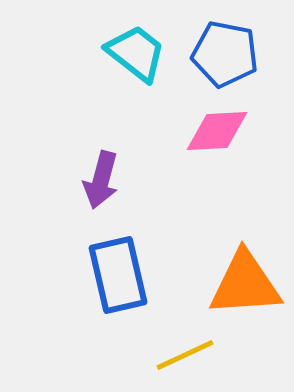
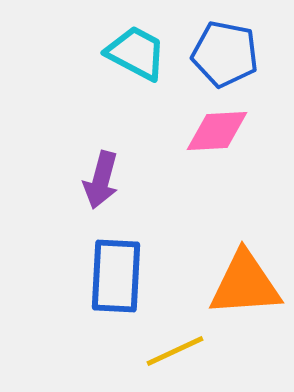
cyan trapezoid: rotated 10 degrees counterclockwise
blue rectangle: moved 2 px left, 1 px down; rotated 16 degrees clockwise
yellow line: moved 10 px left, 4 px up
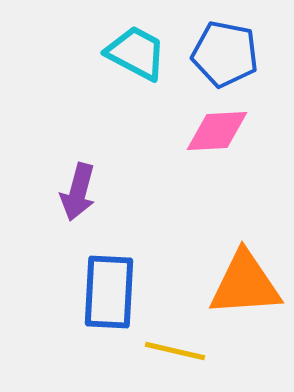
purple arrow: moved 23 px left, 12 px down
blue rectangle: moved 7 px left, 16 px down
yellow line: rotated 38 degrees clockwise
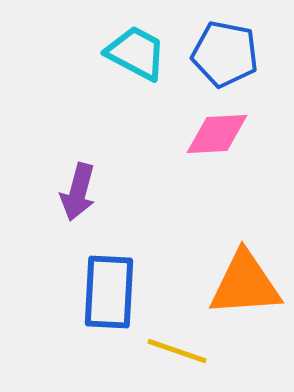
pink diamond: moved 3 px down
yellow line: moved 2 px right; rotated 6 degrees clockwise
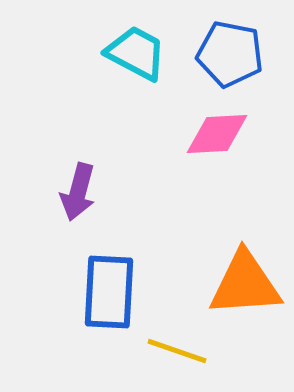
blue pentagon: moved 5 px right
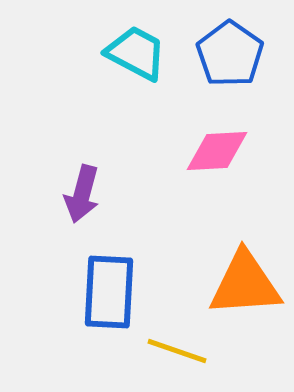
blue pentagon: rotated 24 degrees clockwise
pink diamond: moved 17 px down
purple arrow: moved 4 px right, 2 px down
